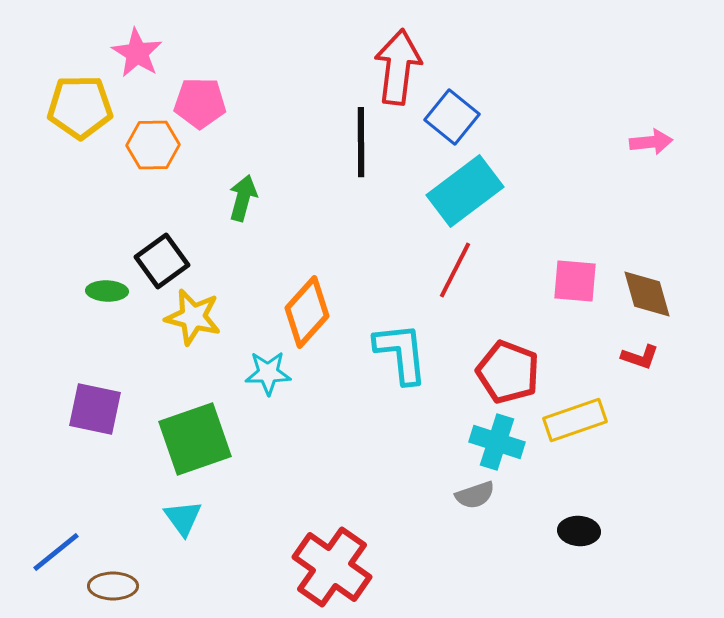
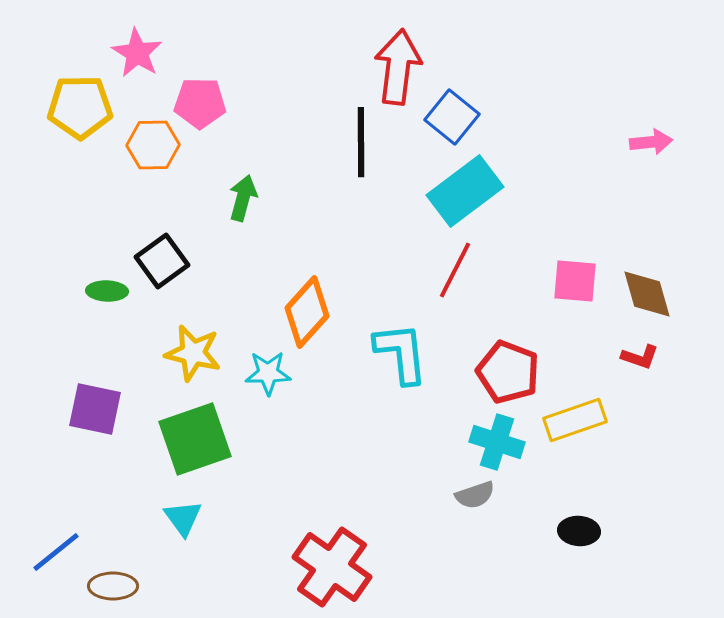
yellow star: moved 36 px down
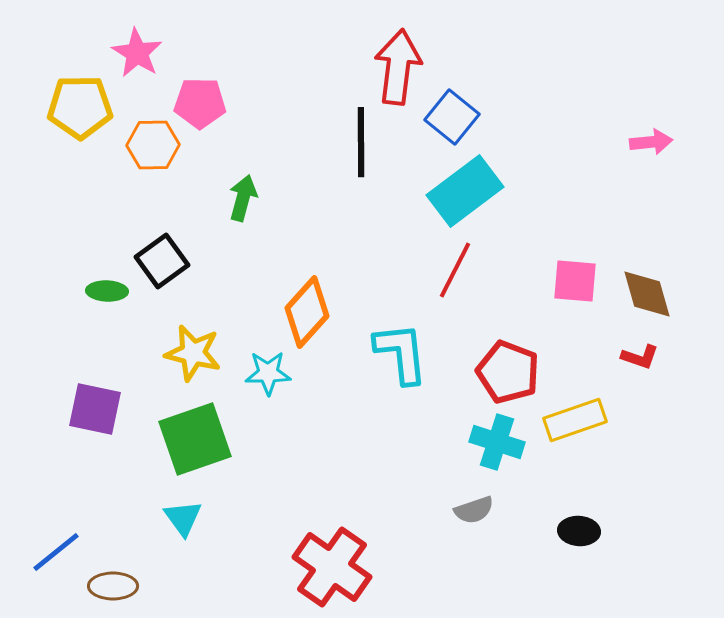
gray semicircle: moved 1 px left, 15 px down
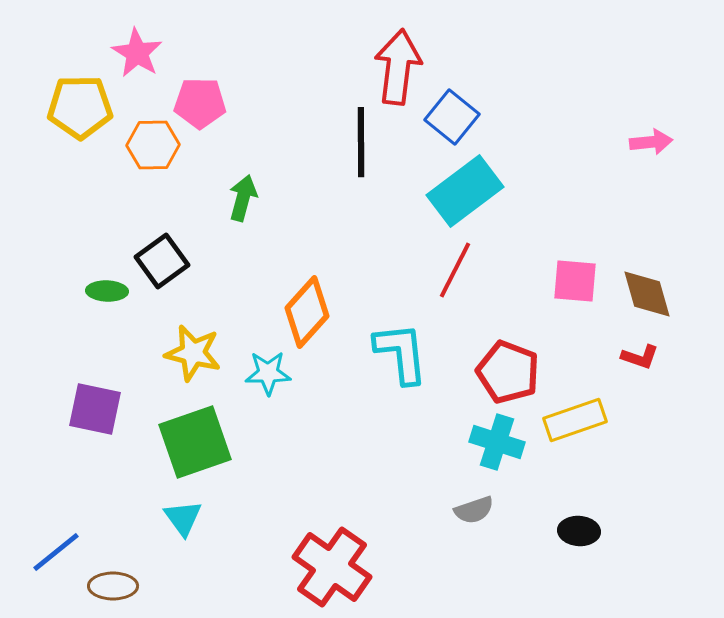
green square: moved 3 px down
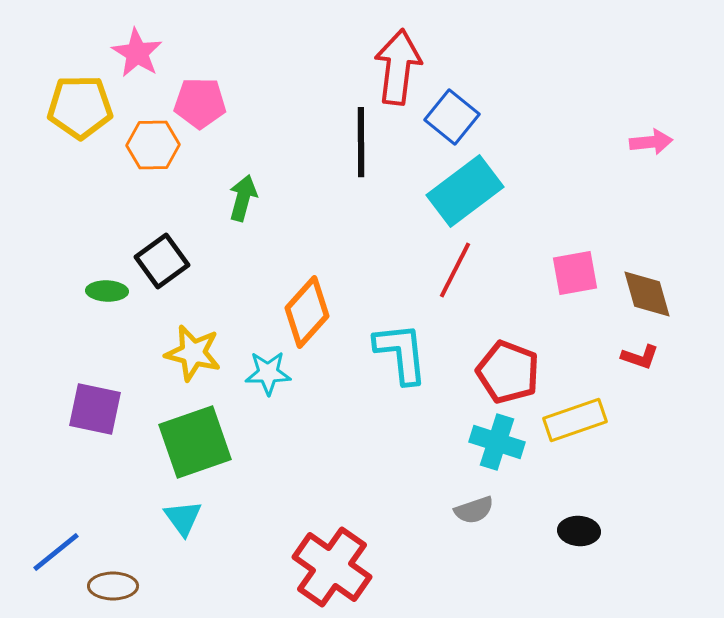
pink square: moved 8 px up; rotated 15 degrees counterclockwise
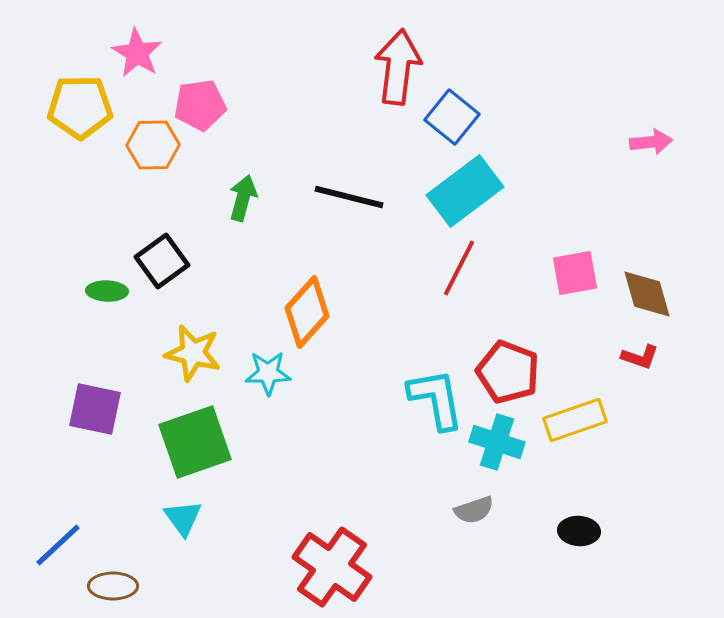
pink pentagon: moved 2 px down; rotated 9 degrees counterclockwise
black line: moved 12 px left, 55 px down; rotated 76 degrees counterclockwise
red line: moved 4 px right, 2 px up
cyan L-shape: moved 35 px right, 46 px down; rotated 4 degrees counterclockwise
blue line: moved 2 px right, 7 px up; rotated 4 degrees counterclockwise
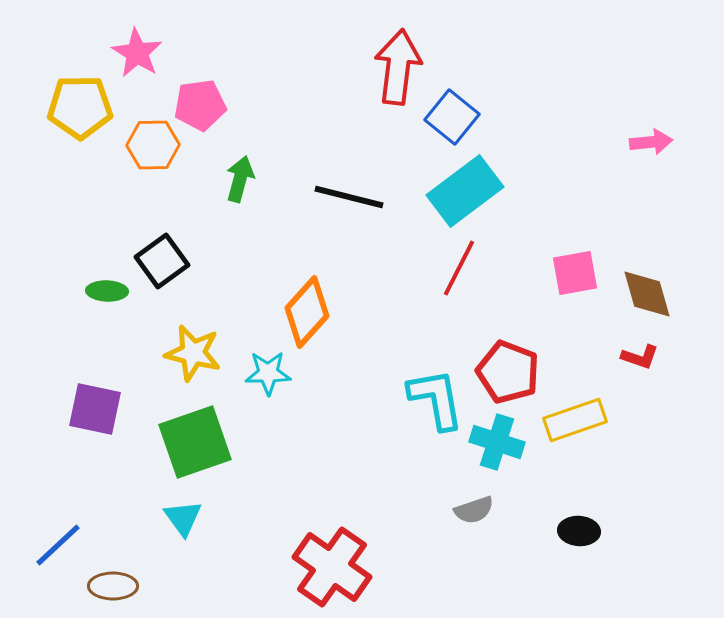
green arrow: moved 3 px left, 19 px up
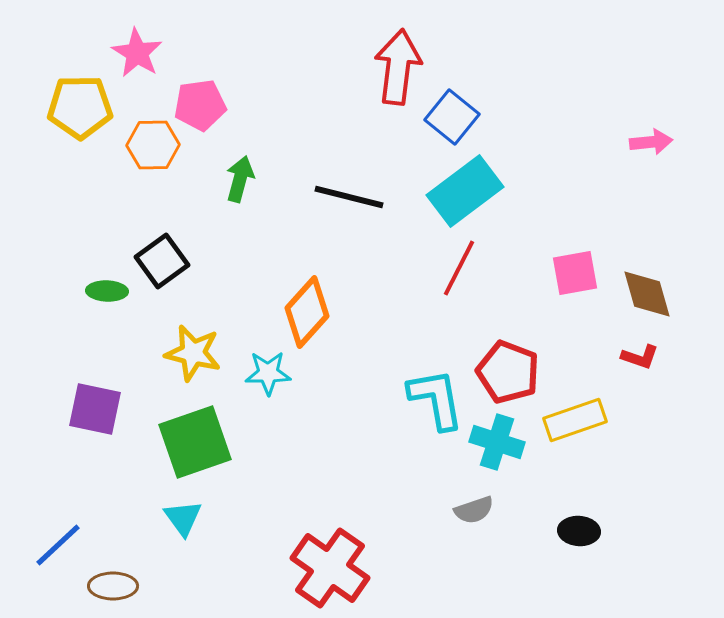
red cross: moved 2 px left, 1 px down
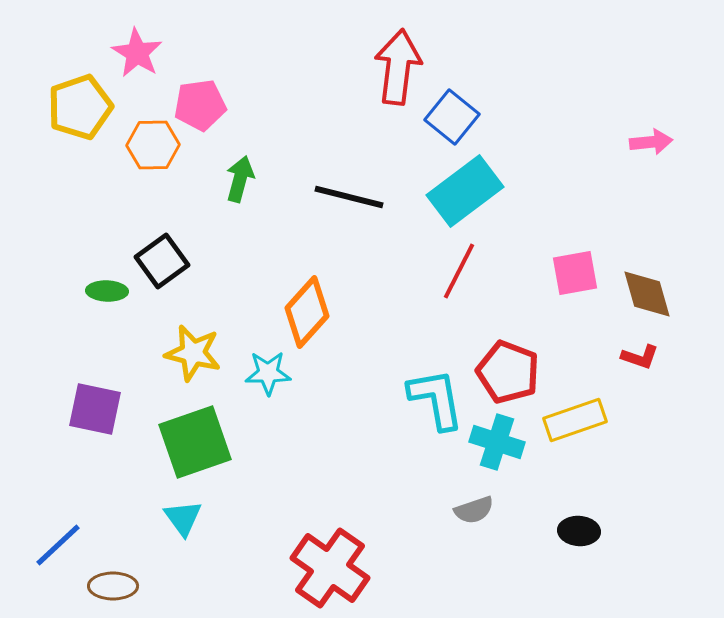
yellow pentagon: rotated 18 degrees counterclockwise
red line: moved 3 px down
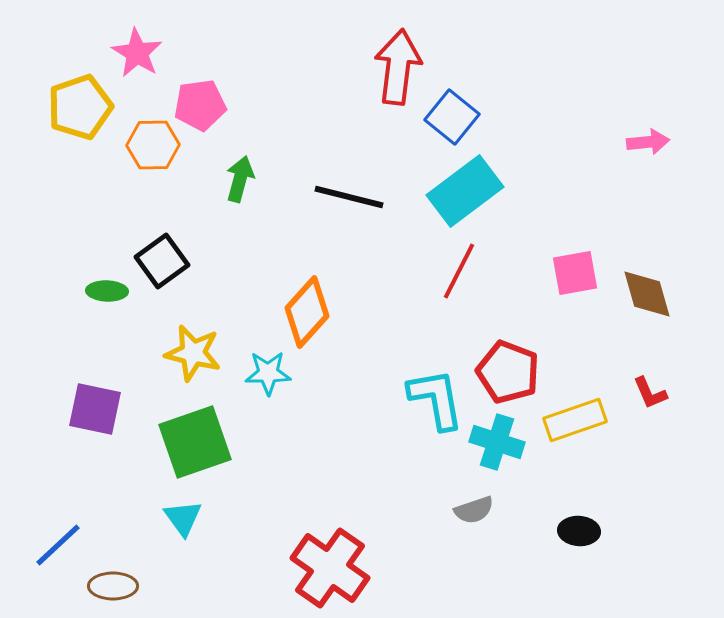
pink arrow: moved 3 px left
red L-shape: moved 10 px right, 36 px down; rotated 48 degrees clockwise
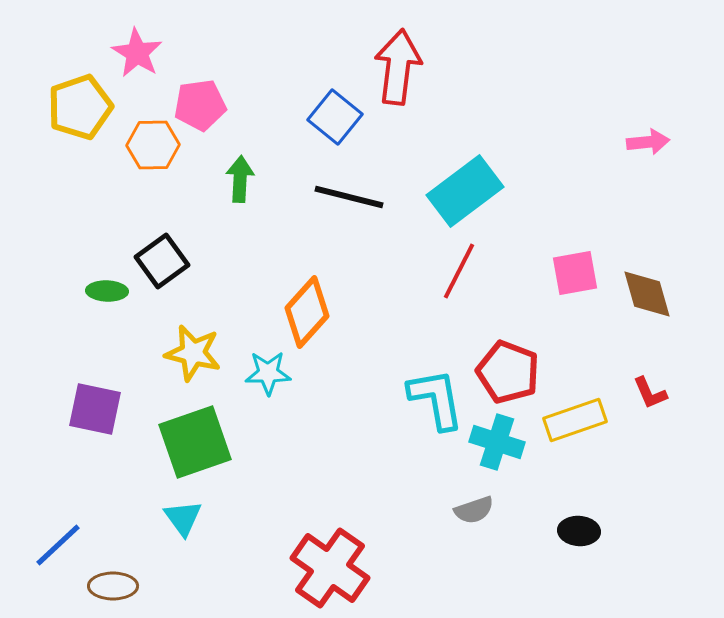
blue square: moved 117 px left
green arrow: rotated 12 degrees counterclockwise
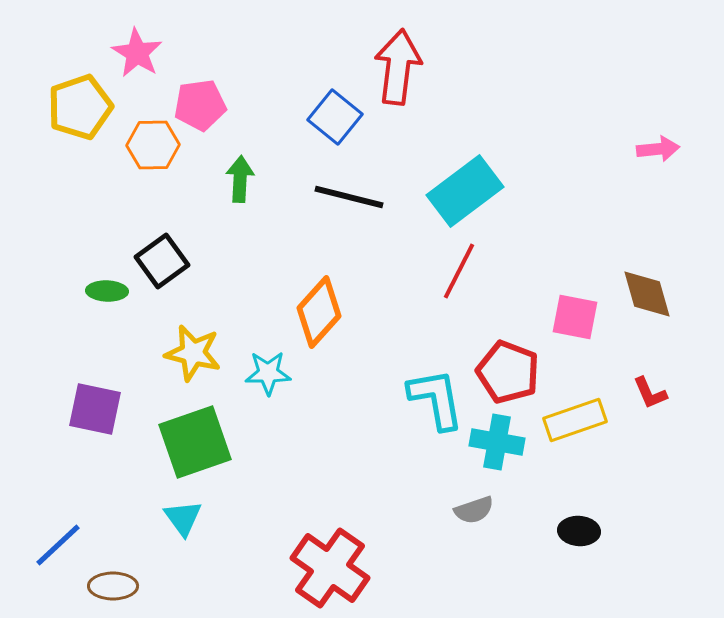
pink arrow: moved 10 px right, 7 px down
pink square: moved 44 px down; rotated 21 degrees clockwise
orange diamond: moved 12 px right
cyan cross: rotated 8 degrees counterclockwise
